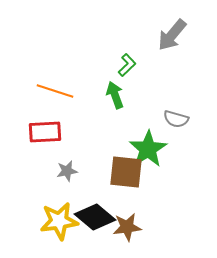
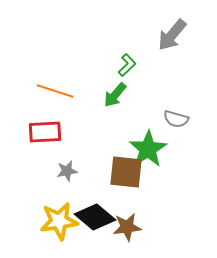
green arrow: rotated 120 degrees counterclockwise
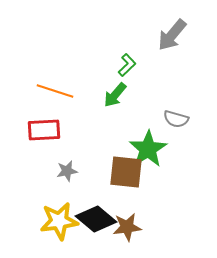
red rectangle: moved 1 px left, 2 px up
black diamond: moved 1 px right, 2 px down
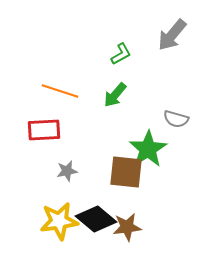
green L-shape: moved 6 px left, 11 px up; rotated 15 degrees clockwise
orange line: moved 5 px right
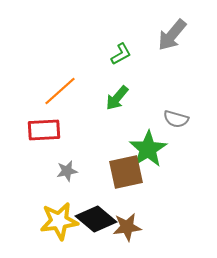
orange line: rotated 60 degrees counterclockwise
green arrow: moved 2 px right, 3 px down
brown square: rotated 18 degrees counterclockwise
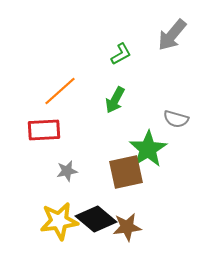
green arrow: moved 2 px left, 2 px down; rotated 12 degrees counterclockwise
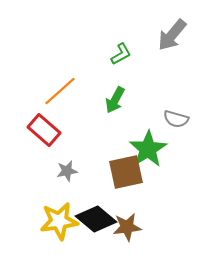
red rectangle: rotated 44 degrees clockwise
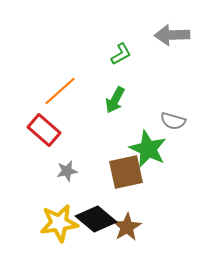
gray arrow: rotated 48 degrees clockwise
gray semicircle: moved 3 px left, 2 px down
green star: rotated 15 degrees counterclockwise
yellow star: moved 2 px down
brown star: rotated 24 degrees counterclockwise
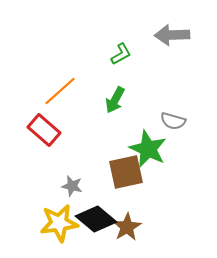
gray star: moved 5 px right, 15 px down; rotated 25 degrees clockwise
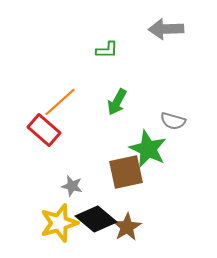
gray arrow: moved 6 px left, 6 px up
green L-shape: moved 14 px left, 4 px up; rotated 30 degrees clockwise
orange line: moved 11 px down
green arrow: moved 2 px right, 2 px down
yellow star: rotated 9 degrees counterclockwise
